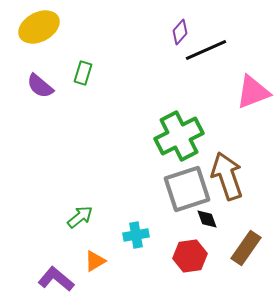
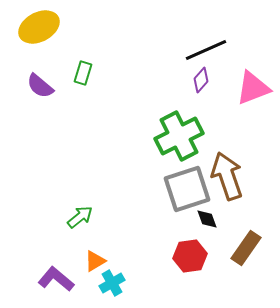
purple diamond: moved 21 px right, 48 px down
pink triangle: moved 4 px up
cyan cross: moved 24 px left, 48 px down; rotated 20 degrees counterclockwise
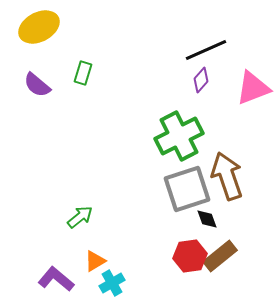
purple semicircle: moved 3 px left, 1 px up
brown rectangle: moved 26 px left, 8 px down; rotated 16 degrees clockwise
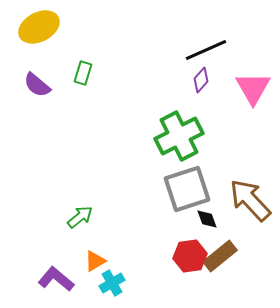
pink triangle: rotated 39 degrees counterclockwise
brown arrow: moved 23 px right, 24 px down; rotated 24 degrees counterclockwise
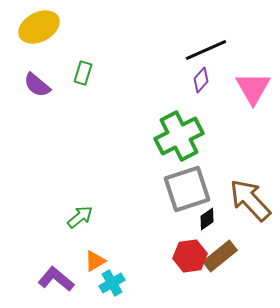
black diamond: rotated 75 degrees clockwise
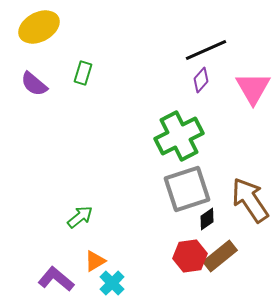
purple semicircle: moved 3 px left, 1 px up
brown arrow: rotated 9 degrees clockwise
cyan cross: rotated 15 degrees counterclockwise
